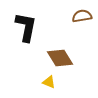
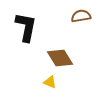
brown semicircle: moved 1 px left
yellow triangle: moved 1 px right
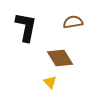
brown semicircle: moved 8 px left, 6 px down
yellow triangle: rotated 24 degrees clockwise
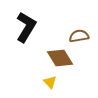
brown semicircle: moved 6 px right, 14 px down
black L-shape: rotated 20 degrees clockwise
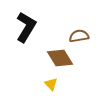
yellow triangle: moved 1 px right, 2 px down
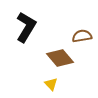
brown semicircle: moved 3 px right
brown diamond: rotated 8 degrees counterclockwise
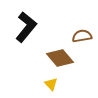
black L-shape: rotated 8 degrees clockwise
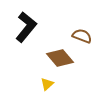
brown semicircle: rotated 30 degrees clockwise
yellow triangle: moved 4 px left; rotated 32 degrees clockwise
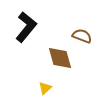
brown diamond: rotated 24 degrees clockwise
yellow triangle: moved 2 px left, 4 px down
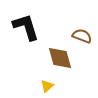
black L-shape: rotated 56 degrees counterclockwise
yellow triangle: moved 2 px right, 2 px up
